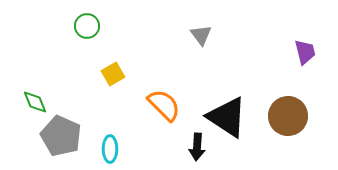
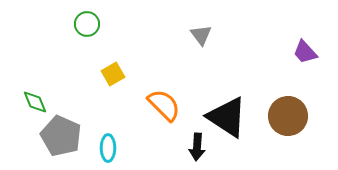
green circle: moved 2 px up
purple trapezoid: rotated 152 degrees clockwise
cyan ellipse: moved 2 px left, 1 px up
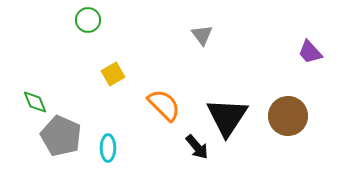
green circle: moved 1 px right, 4 px up
gray triangle: moved 1 px right
purple trapezoid: moved 5 px right
black triangle: rotated 30 degrees clockwise
black arrow: rotated 44 degrees counterclockwise
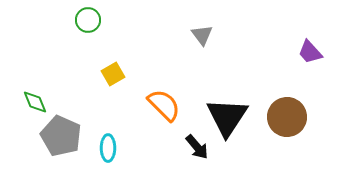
brown circle: moved 1 px left, 1 px down
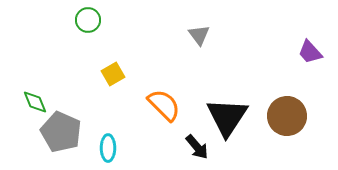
gray triangle: moved 3 px left
brown circle: moved 1 px up
gray pentagon: moved 4 px up
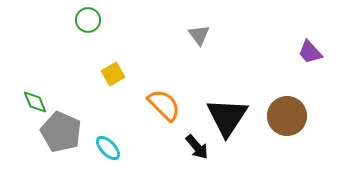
cyan ellipse: rotated 44 degrees counterclockwise
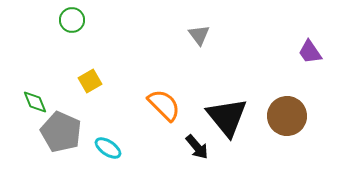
green circle: moved 16 px left
purple trapezoid: rotated 8 degrees clockwise
yellow square: moved 23 px left, 7 px down
black triangle: rotated 12 degrees counterclockwise
cyan ellipse: rotated 12 degrees counterclockwise
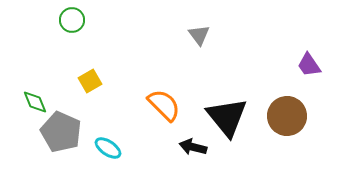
purple trapezoid: moved 1 px left, 13 px down
black arrow: moved 4 px left; rotated 144 degrees clockwise
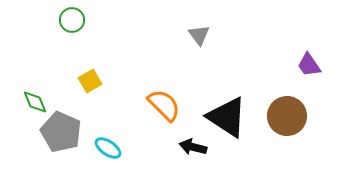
black triangle: rotated 18 degrees counterclockwise
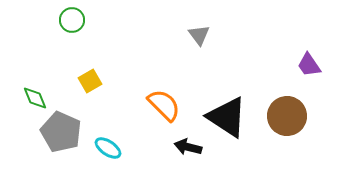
green diamond: moved 4 px up
black arrow: moved 5 px left
